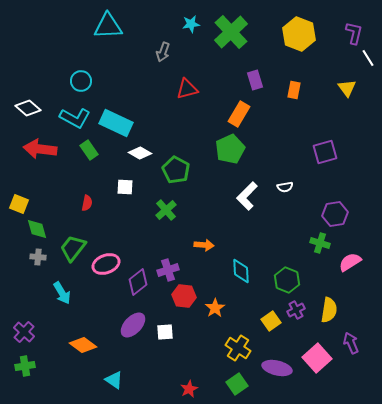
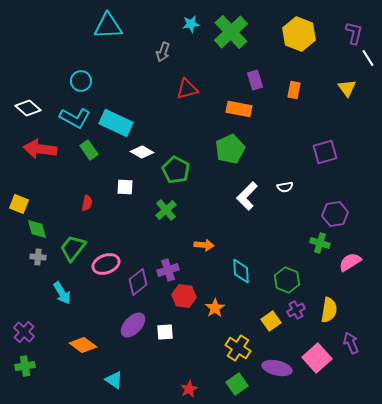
orange rectangle at (239, 114): moved 5 px up; rotated 70 degrees clockwise
white diamond at (140, 153): moved 2 px right, 1 px up
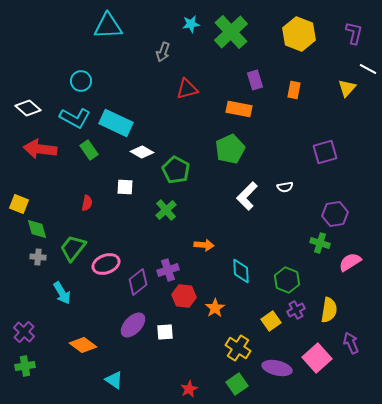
white line at (368, 58): moved 11 px down; rotated 30 degrees counterclockwise
yellow triangle at (347, 88): rotated 18 degrees clockwise
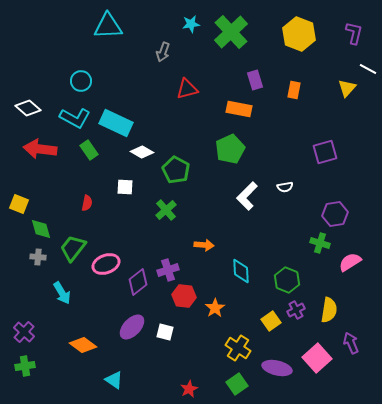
green diamond at (37, 229): moved 4 px right
purple ellipse at (133, 325): moved 1 px left, 2 px down
white square at (165, 332): rotated 18 degrees clockwise
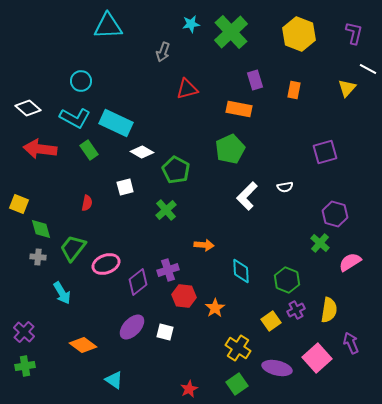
white square at (125, 187): rotated 18 degrees counterclockwise
purple hexagon at (335, 214): rotated 25 degrees clockwise
green cross at (320, 243): rotated 24 degrees clockwise
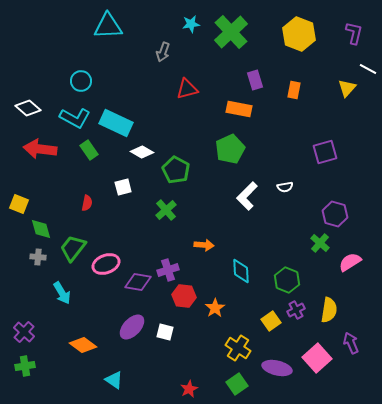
white square at (125, 187): moved 2 px left
purple diamond at (138, 282): rotated 48 degrees clockwise
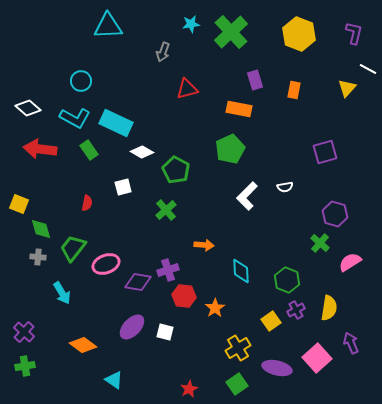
yellow semicircle at (329, 310): moved 2 px up
yellow cross at (238, 348): rotated 25 degrees clockwise
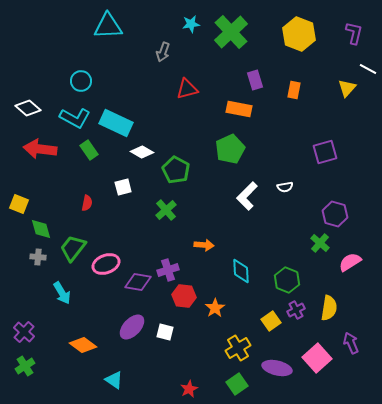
green cross at (25, 366): rotated 24 degrees counterclockwise
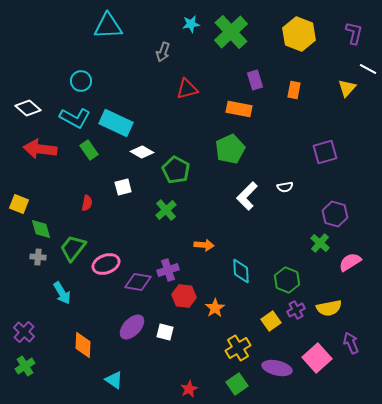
yellow semicircle at (329, 308): rotated 70 degrees clockwise
orange diamond at (83, 345): rotated 56 degrees clockwise
